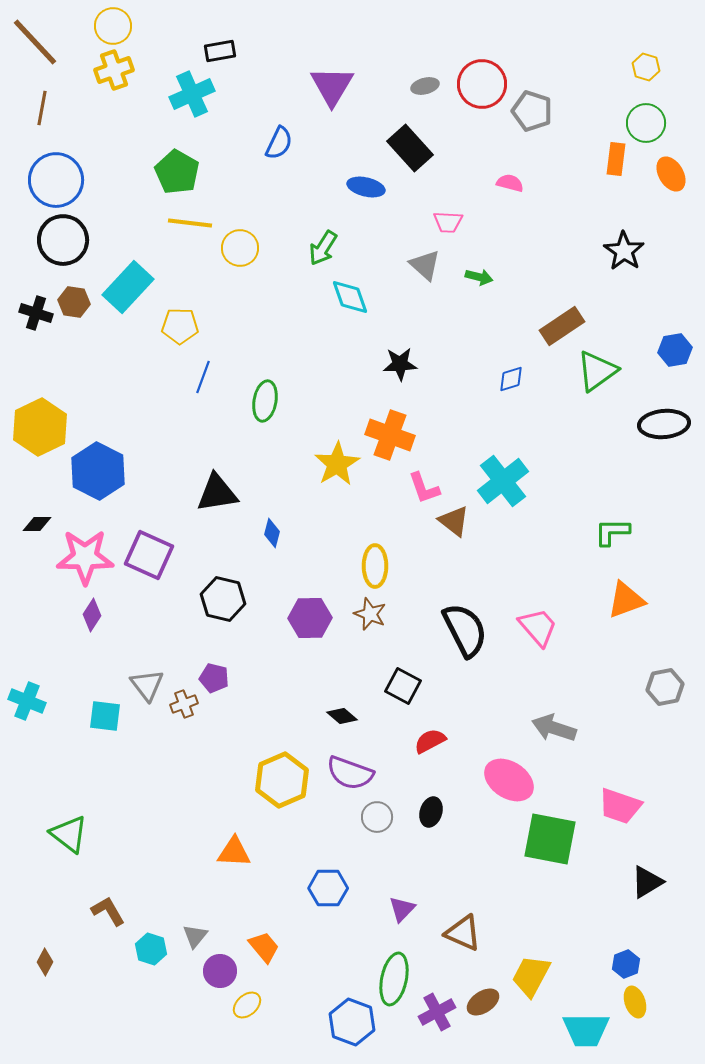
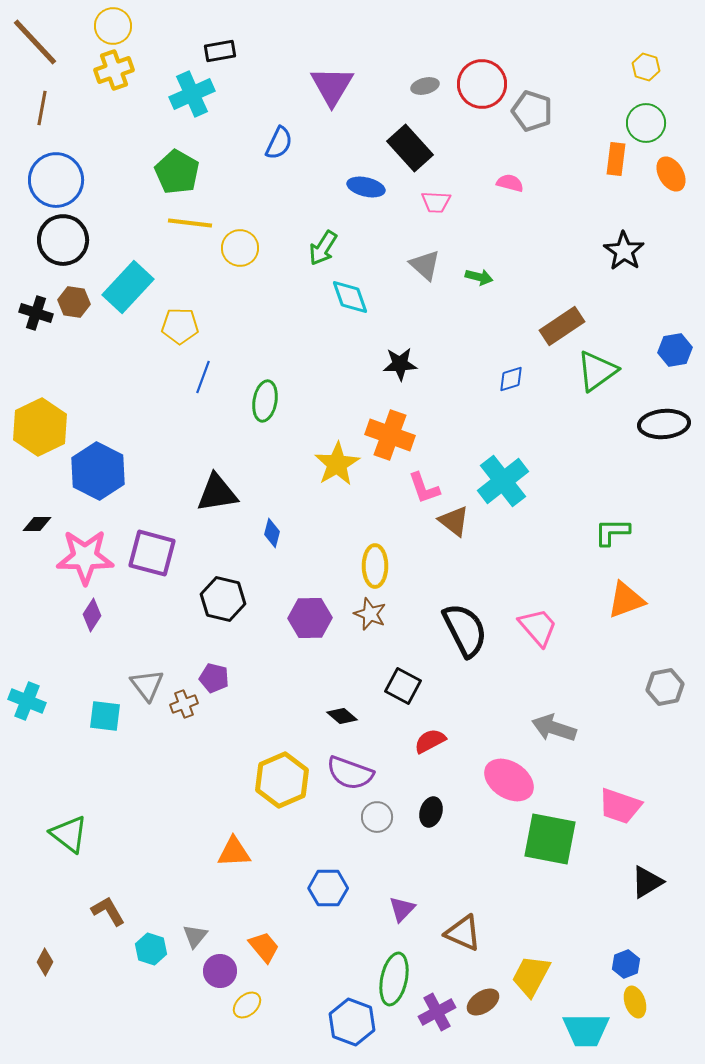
pink trapezoid at (448, 222): moved 12 px left, 20 px up
purple square at (149, 555): moved 3 px right, 2 px up; rotated 9 degrees counterclockwise
orange triangle at (234, 852): rotated 6 degrees counterclockwise
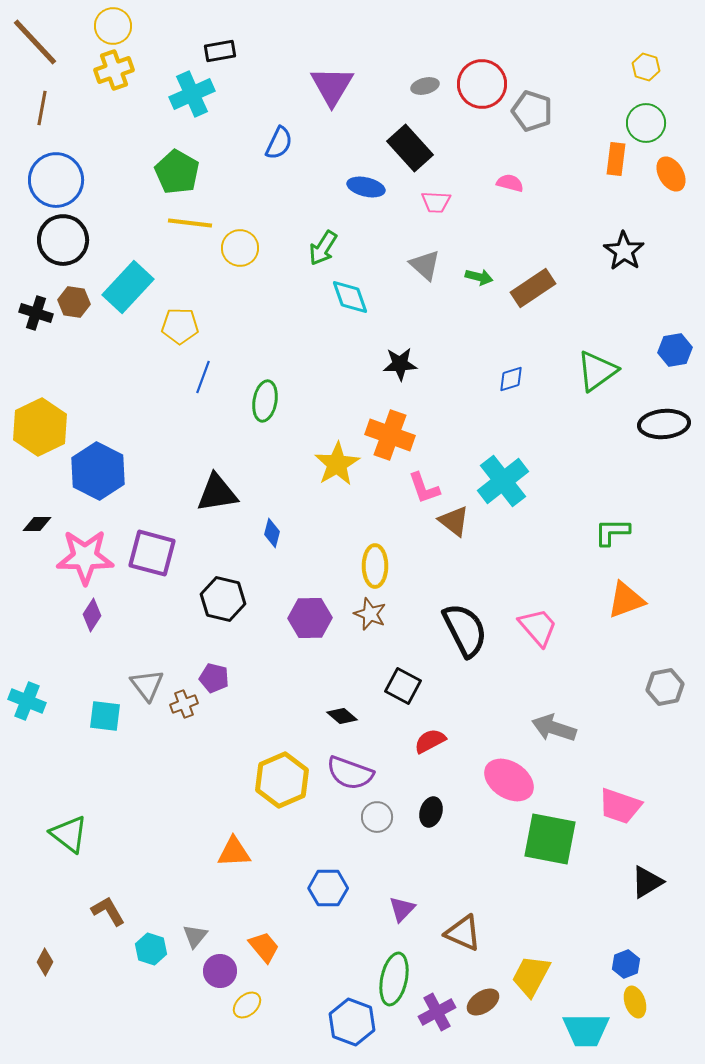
brown rectangle at (562, 326): moved 29 px left, 38 px up
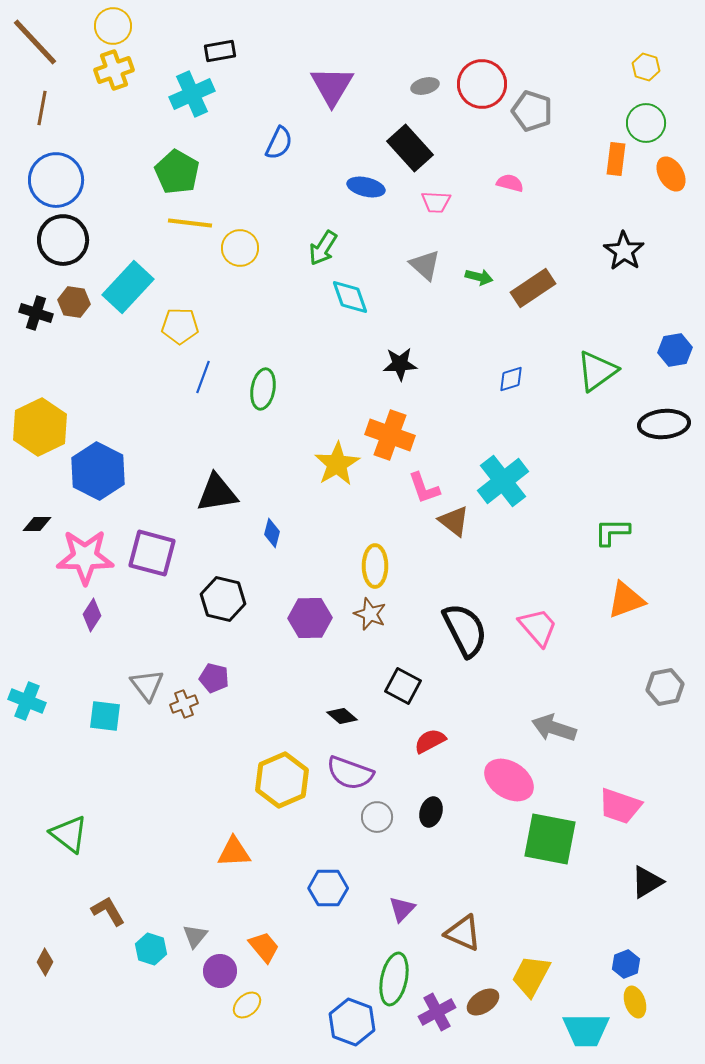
green ellipse at (265, 401): moved 2 px left, 12 px up
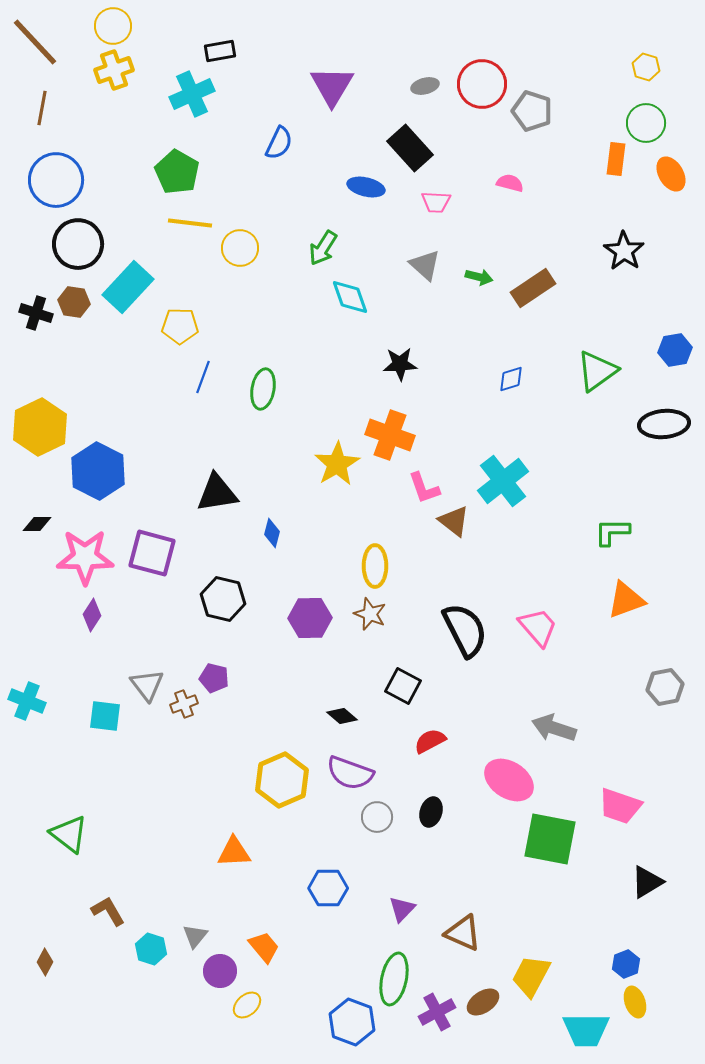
black circle at (63, 240): moved 15 px right, 4 px down
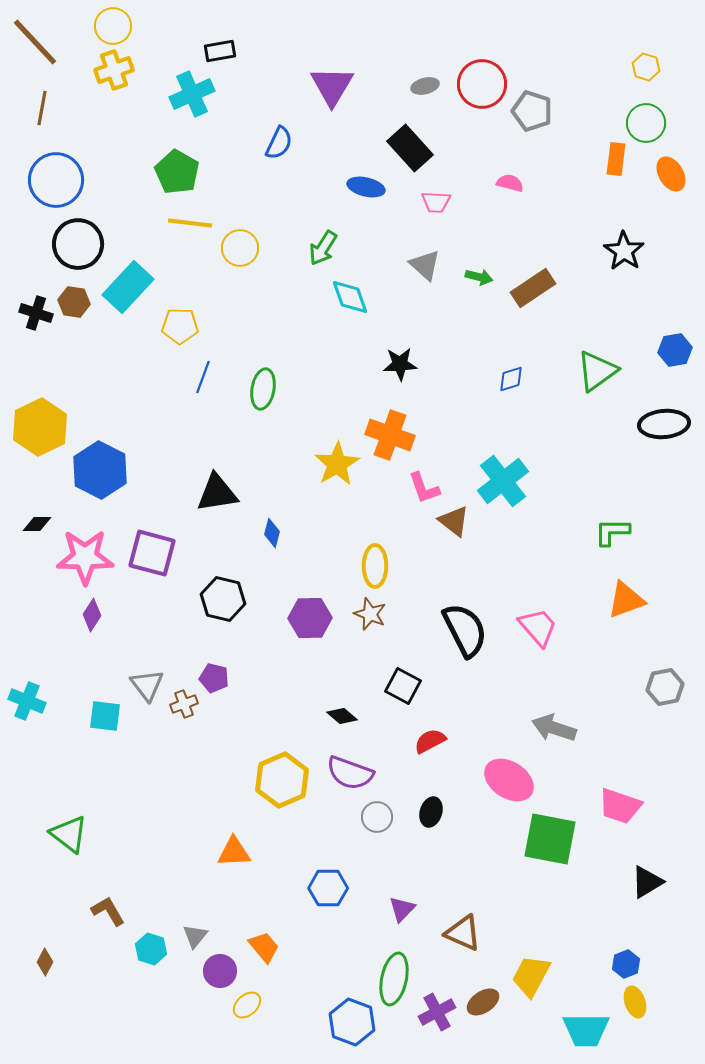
blue hexagon at (98, 471): moved 2 px right, 1 px up
